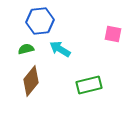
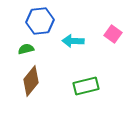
pink square: rotated 24 degrees clockwise
cyan arrow: moved 13 px right, 8 px up; rotated 30 degrees counterclockwise
green rectangle: moved 3 px left, 1 px down
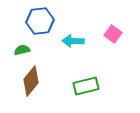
green semicircle: moved 4 px left, 1 px down
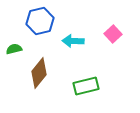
blue hexagon: rotated 8 degrees counterclockwise
pink square: rotated 12 degrees clockwise
green semicircle: moved 8 px left, 1 px up
brown diamond: moved 8 px right, 8 px up
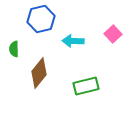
blue hexagon: moved 1 px right, 2 px up
green semicircle: rotated 77 degrees counterclockwise
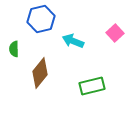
pink square: moved 2 px right, 1 px up
cyan arrow: rotated 20 degrees clockwise
brown diamond: moved 1 px right
green rectangle: moved 6 px right
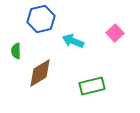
green semicircle: moved 2 px right, 2 px down
brown diamond: rotated 20 degrees clockwise
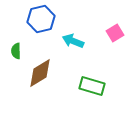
pink square: rotated 12 degrees clockwise
green rectangle: rotated 30 degrees clockwise
